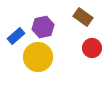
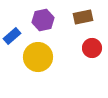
brown rectangle: rotated 48 degrees counterclockwise
purple hexagon: moved 7 px up
blue rectangle: moved 4 px left
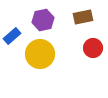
red circle: moved 1 px right
yellow circle: moved 2 px right, 3 px up
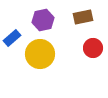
blue rectangle: moved 2 px down
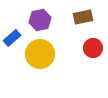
purple hexagon: moved 3 px left
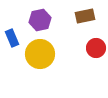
brown rectangle: moved 2 px right, 1 px up
blue rectangle: rotated 72 degrees counterclockwise
red circle: moved 3 px right
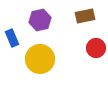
yellow circle: moved 5 px down
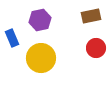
brown rectangle: moved 6 px right
yellow circle: moved 1 px right, 1 px up
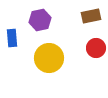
blue rectangle: rotated 18 degrees clockwise
yellow circle: moved 8 px right
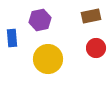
yellow circle: moved 1 px left, 1 px down
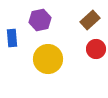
brown rectangle: moved 1 px left, 4 px down; rotated 30 degrees counterclockwise
red circle: moved 1 px down
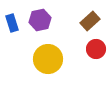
brown rectangle: moved 1 px down
blue rectangle: moved 15 px up; rotated 12 degrees counterclockwise
